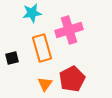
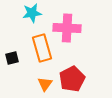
pink cross: moved 2 px left, 2 px up; rotated 20 degrees clockwise
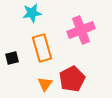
pink cross: moved 14 px right, 2 px down; rotated 24 degrees counterclockwise
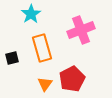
cyan star: moved 1 px left, 1 px down; rotated 24 degrees counterclockwise
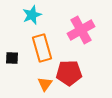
cyan star: moved 1 px right, 1 px down; rotated 12 degrees clockwise
pink cross: rotated 8 degrees counterclockwise
black square: rotated 16 degrees clockwise
red pentagon: moved 3 px left, 6 px up; rotated 25 degrees clockwise
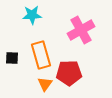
cyan star: rotated 18 degrees clockwise
orange rectangle: moved 1 px left, 7 px down
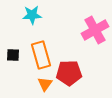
pink cross: moved 14 px right
black square: moved 1 px right, 3 px up
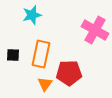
cyan star: rotated 12 degrees counterclockwise
pink cross: rotated 32 degrees counterclockwise
orange rectangle: moved 1 px up; rotated 28 degrees clockwise
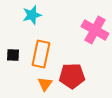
red pentagon: moved 3 px right, 3 px down
